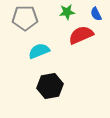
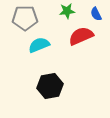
green star: moved 1 px up
red semicircle: moved 1 px down
cyan semicircle: moved 6 px up
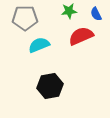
green star: moved 2 px right
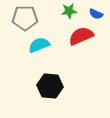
blue semicircle: rotated 40 degrees counterclockwise
black hexagon: rotated 15 degrees clockwise
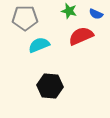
green star: rotated 21 degrees clockwise
